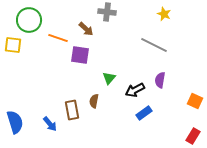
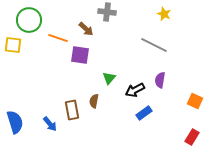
red rectangle: moved 1 px left, 1 px down
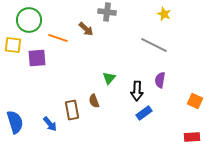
purple square: moved 43 px left, 3 px down; rotated 12 degrees counterclockwise
black arrow: moved 2 px right, 1 px down; rotated 60 degrees counterclockwise
brown semicircle: rotated 32 degrees counterclockwise
red rectangle: rotated 56 degrees clockwise
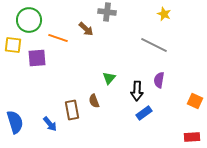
purple semicircle: moved 1 px left
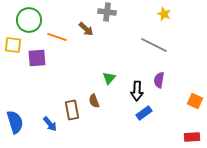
orange line: moved 1 px left, 1 px up
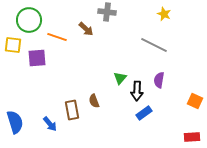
green triangle: moved 11 px right
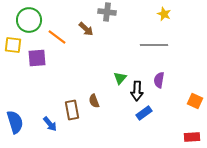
orange line: rotated 18 degrees clockwise
gray line: rotated 28 degrees counterclockwise
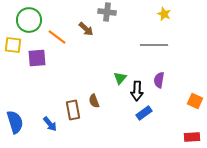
brown rectangle: moved 1 px right
